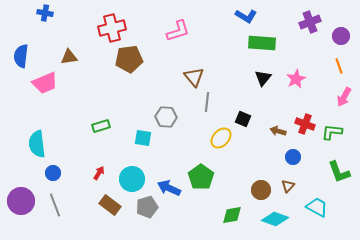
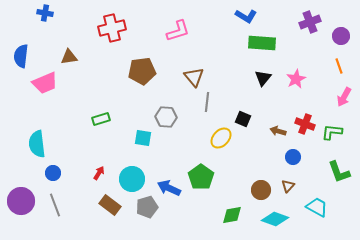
brown pentagon at (129, 59): moved 13 px right, 12 px down
green rectangle at (101, 126): moved 7 px up
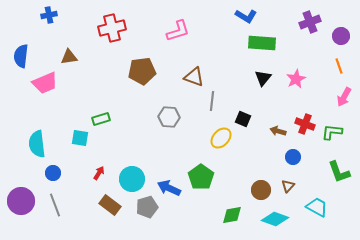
blue cross at (45, 13): moved 4 px right, 2 px down; rotated 21 degrees counterclockwise
brown triangle at (194, 77): rotated 30 degrees counterclockwise
gray line at (207, 102): moved 5 px right, 1 px up
gray hexagon at (166, 117): moved 3 px right
cyan square at (143, 138): moved 63 px left
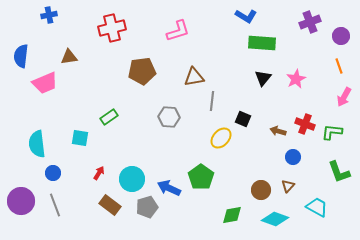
brown triangle at (194, 77): rotated 30 degrees counterclockwise
green rectangle at (101, 119): moved 8 px right, 2 px up; rotated 18 degrees counterclockwise
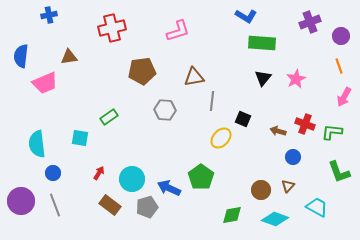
gray hexagon at (169, 117): moved 4 px left, 7 px up
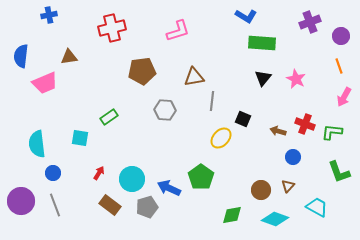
pink star at (296, 79): rotated 18 degrees counterclockwise
